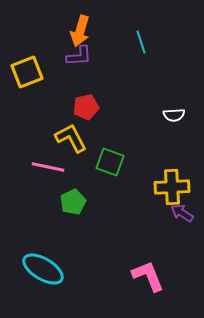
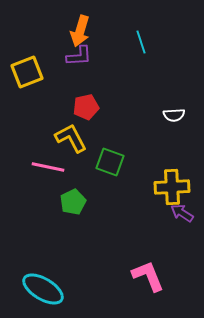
cyan ellipse: moved 20 px down
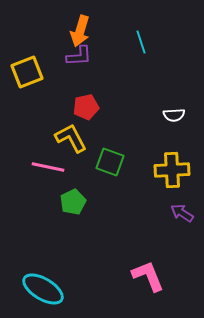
yellow cross: moved 17 px up
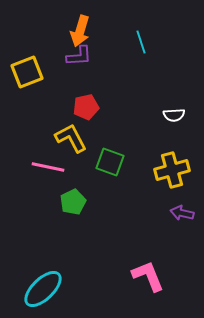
yellow cross: rotated 12 degrees counterclockwise
purple arrow: rotated 20 degrees counterclockwise
cyan ellipse: rotated 75 degrees counterclockwise
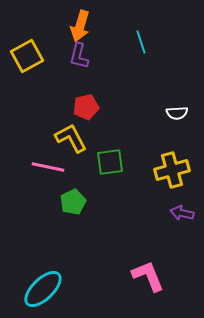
orange arrow: moved 5 px up
purple L-shape: rotated 108 degrees clockwise
yellow square: moved 16 px up; rotated 8 degrees counterclockwise
white semicircle: moved 3 px right, 2 px up
green square: rotated 28 degrees counterclockwise
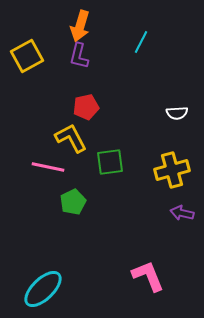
cyan line: rotated 45 degrees clockwise
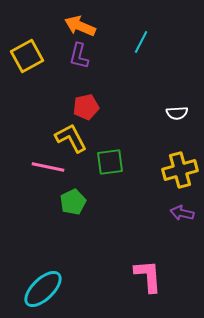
orange arrow: rotated 96 degrees clockwise
yellow cross: moved 8 px right
pink L-shape: rotated 18 degrees clockwise
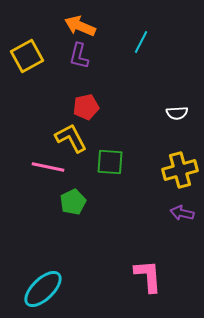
green square: rotated 12 degrees clockwise
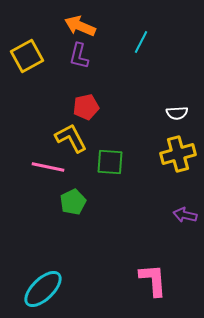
yellow cross: moved 2 px left, 16 px up
purple arrow: moved 3 px right, 2 px down
pink L-shape: moved 5 px right, 4 px down
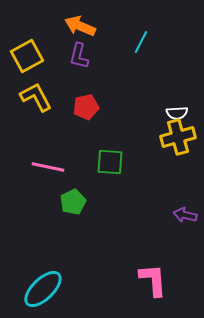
yellow L-shape: moved 35 px left, 41 px up
yellow cross: moved 17 px up
